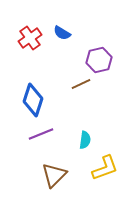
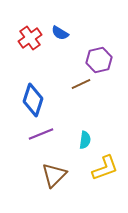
blue semicircle: moved 2 px left
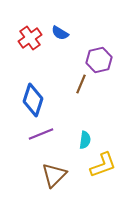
brown line: rotated 42 degrees counterclockwise
yellow L-shape: moved 2 px left, 3 px up
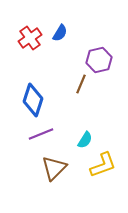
blue semicircle: rotated 90 degrees counterclockwise
cyan semicircle: rotated 24 degrees clockwise
brown triangle: moved 7 px up
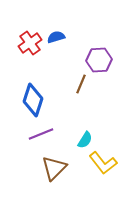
blue semicircle: moved 4 px left, 4 px down; rotated 138 degrees counterclockwise
red cross: moved 5 px down
purple hexagon: rotated 10 degrees clockwise
yellow L-shape: moved 2 px up; rotated 72 degrees clockwise
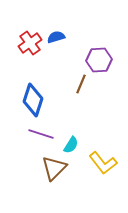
purple line: rotated 40 degrees clockwise
cyan semicircle: moved 14 px left, 5 px down
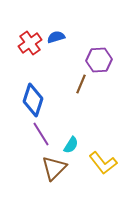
purple line: rotated 40 degrees clockwise
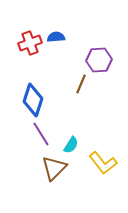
blue semicircle: rotated 12 degrees clockwise
red cross: rotated 15 degrees clockwise
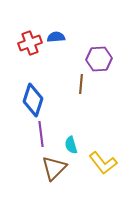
purple hexagon: moved 1 px up
brown line: rotated 18 degrees counterclockwise
purple line: rotated 25 degrees clockwise
cyan semicircle: rotated 132 degrees clockwise
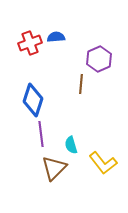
purple hexagon: rotated 20 degrees counterclockwise
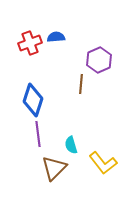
purple hexagon: moved 1 px down
purple line: moved 3 px left
